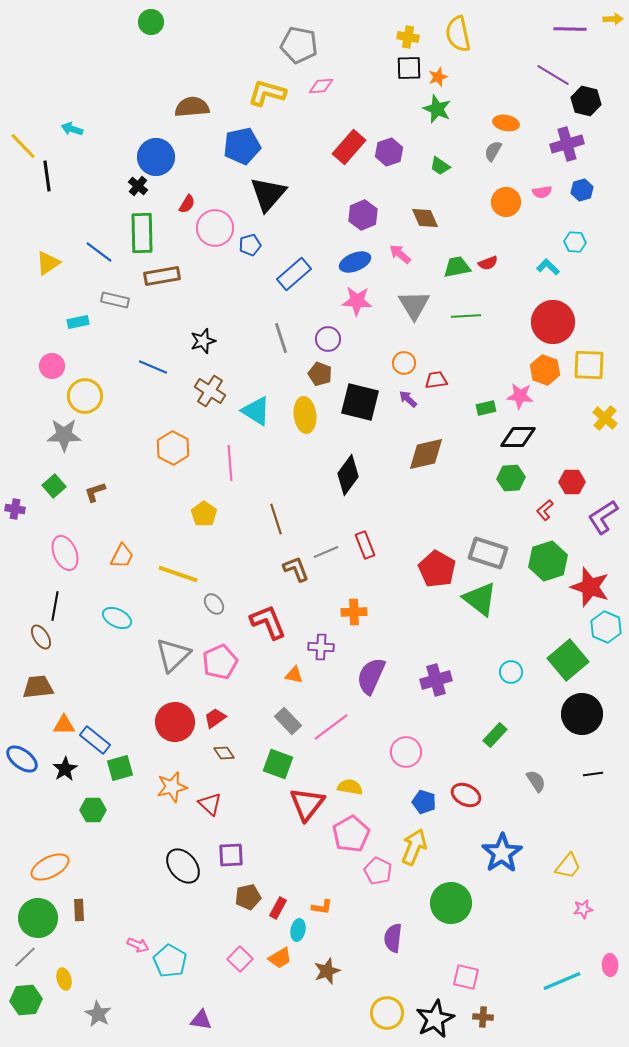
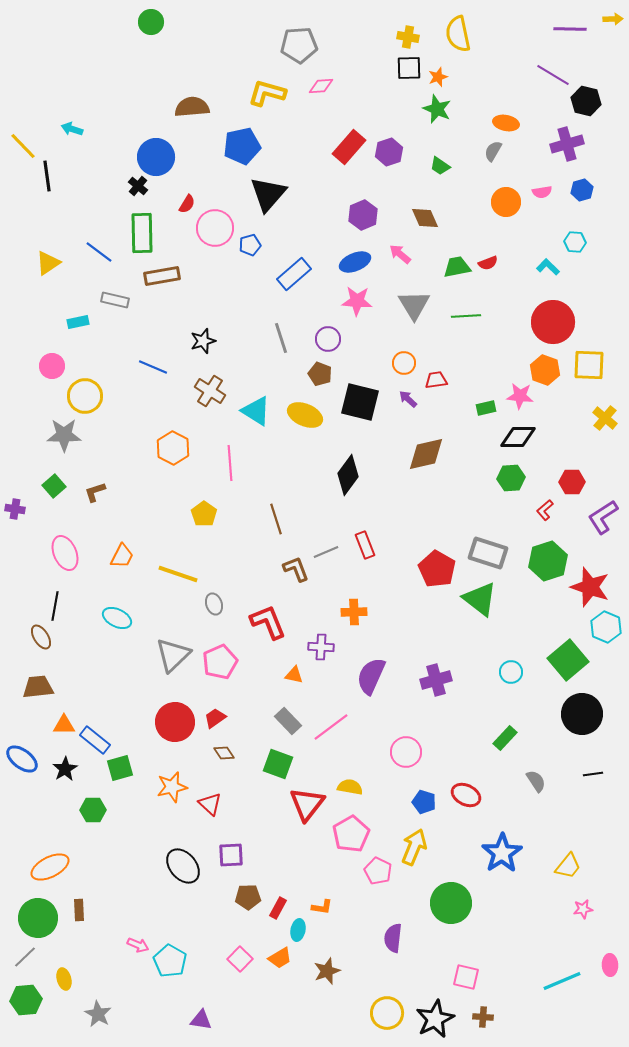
gray pentagon at (299, 45): rotated 15 degrees counterclockwise
yellow ellipse at (305, 415): rotated 60 degrees counterclockwise
gray ellipse at (214, 604): rotated 20 degrees clockwise
green rectangle at (495, 735): moved 10 px right, 3 px down
brown pentagon at (248, 897): rotated 10 degrees clockwise
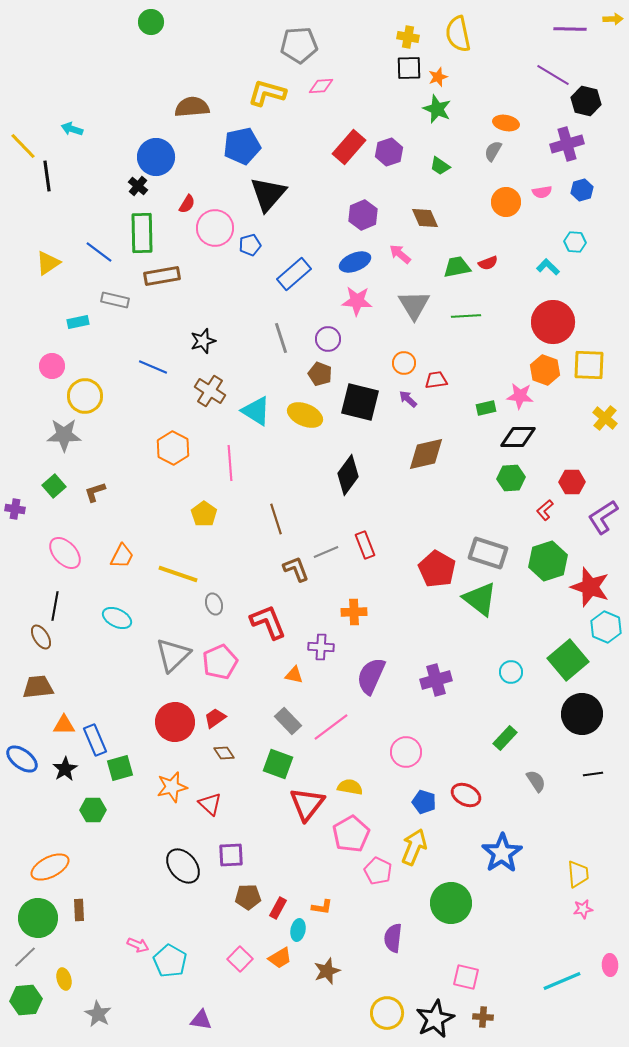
pink ellipse at (65, 553): rotated 20 degrees counterclockwise
blue rectangle at (95, 740): rotated 28 degrees clockwise
yellow trapezoid at (568, 866): moved 10 px right, 8 px down; rotated 44 degrees counterclockwise
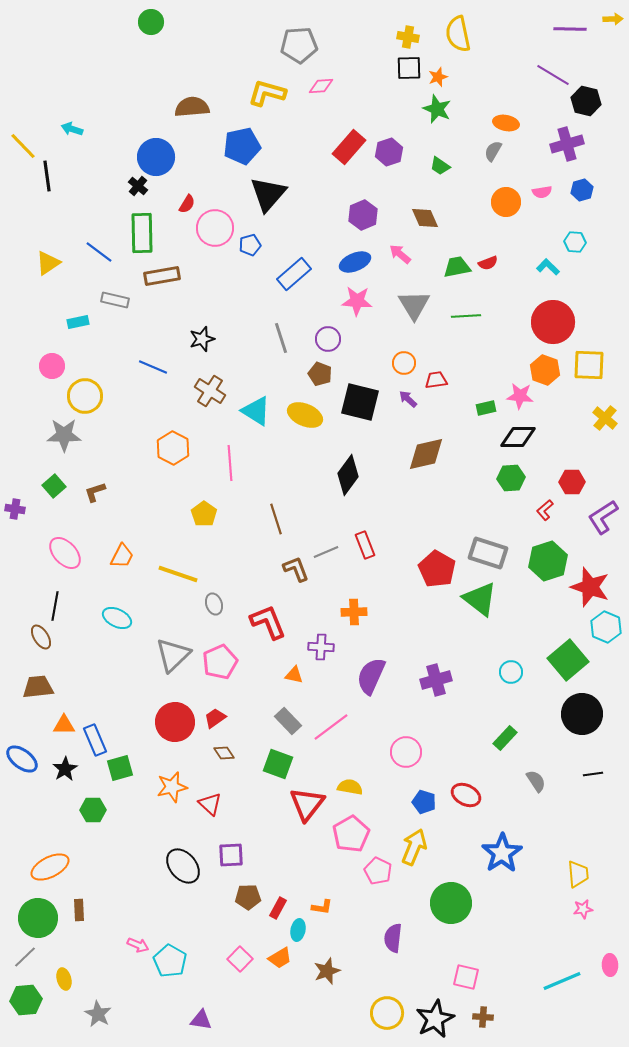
black star at (203, 341): moved 1 px left, 2 px up
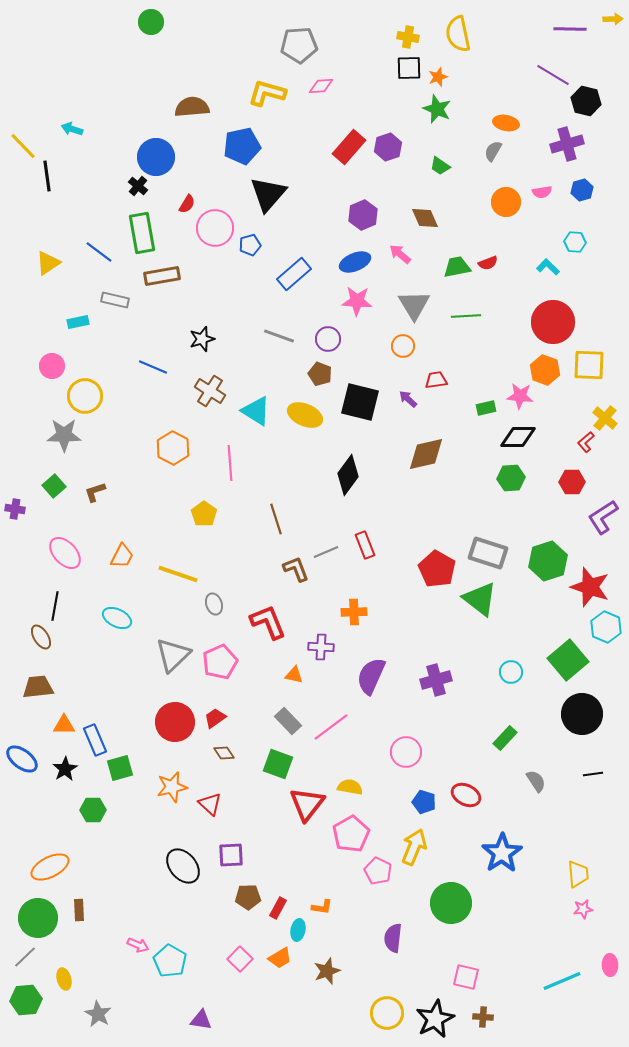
purple hexagon at (389, 152): moved 1 px left, 5 px up
green rectangle at (142, 233): rotated 9 degrees counterclockwise
gray line at (281, 338): moved 2 px left, 2 px up; rotated 52 degrees counterclockwise
orange circle at (404, 363): moved 1 px left, 17 px up
red L-shape at (545, 510): moved 41 px right, 68 px up
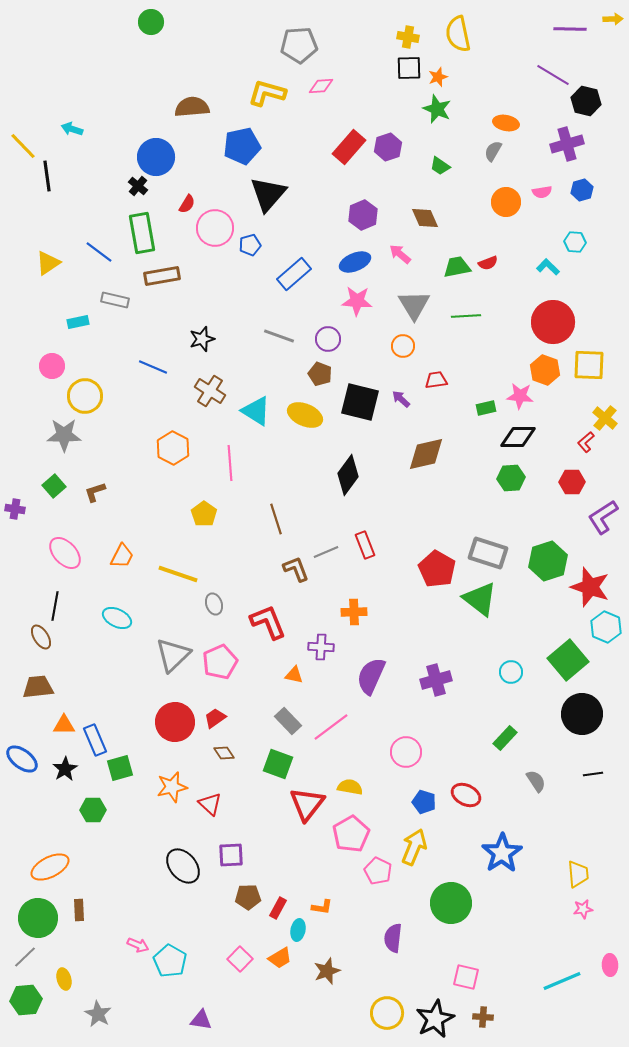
purple arrow at (408, 399): moved 7 px left
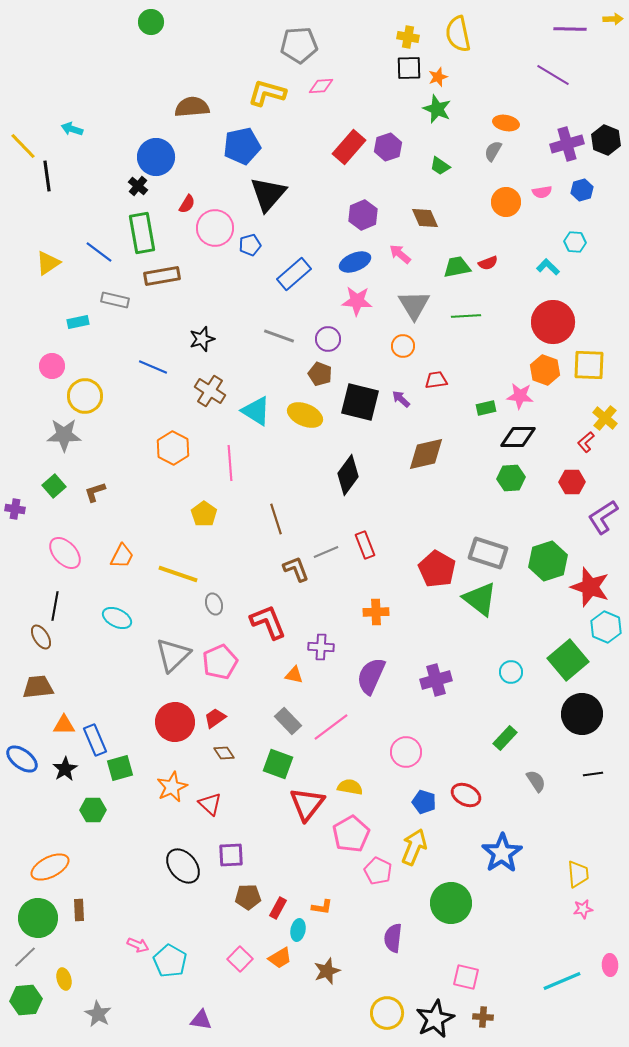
black hexagon at (586, 101): moved 20 px right, 39 px down; rotated 8 degrees clockwise
orange cross at (354, 612): moved 22 px right
orange star at (172, 787): rotated 12 degrees counterclockwise
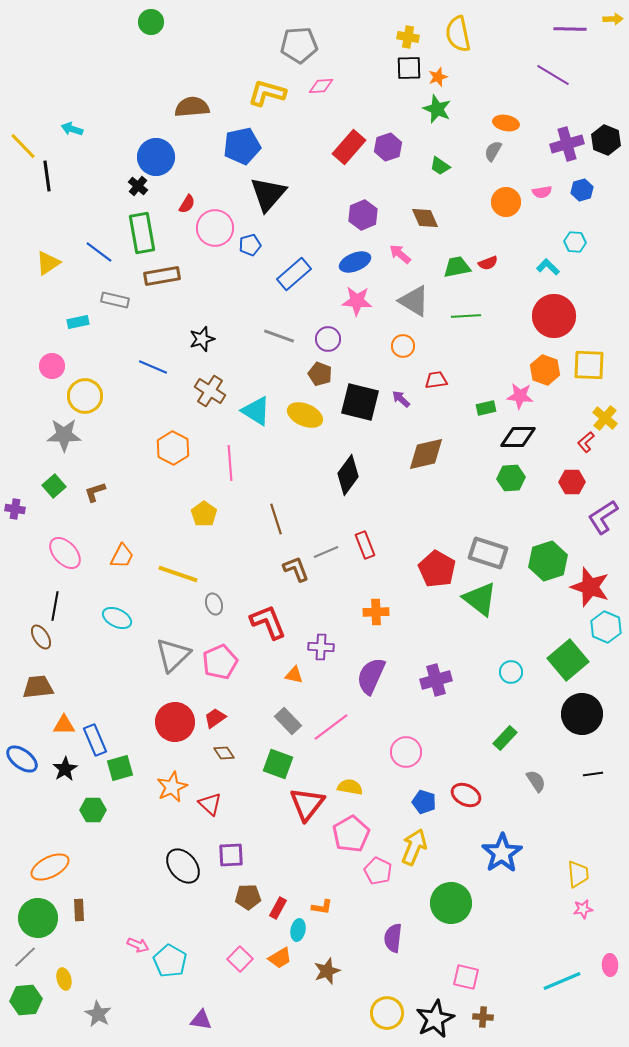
gray triangle at (414, 305): moved 4 px up; rotated 28 degrees counterclockwise
red circle at (553, 322): moved 1 px right, 6 px up
